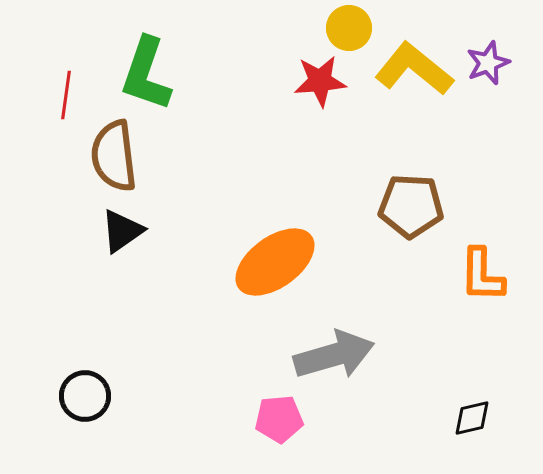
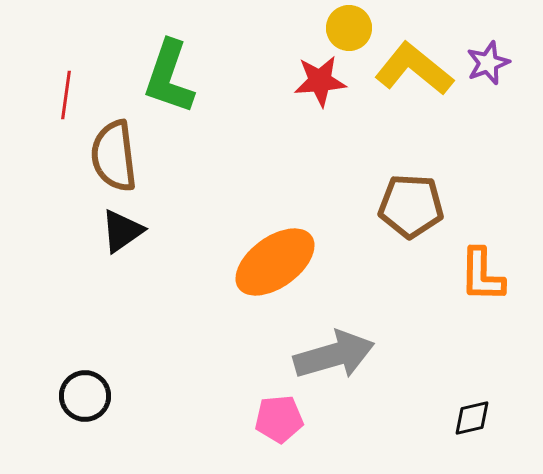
green L-shape: moved 23 px right, 3 px down
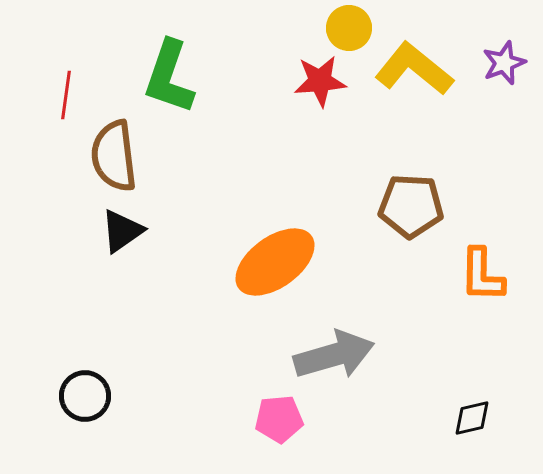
purple star: moved 16 px right
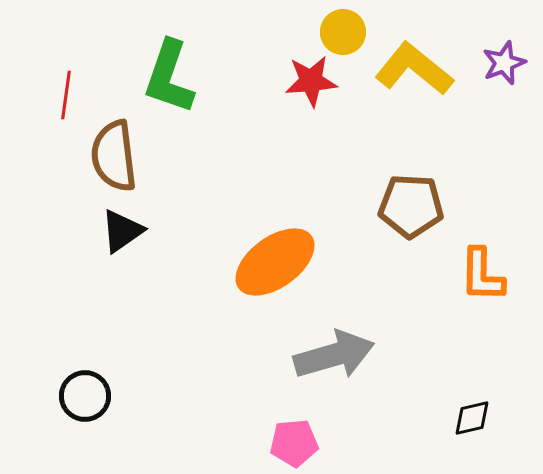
yellow circle: moved 6 px left, 4 px down
red star: moved 9 px left
pink pentagon: moved 15 px right, 24 px down
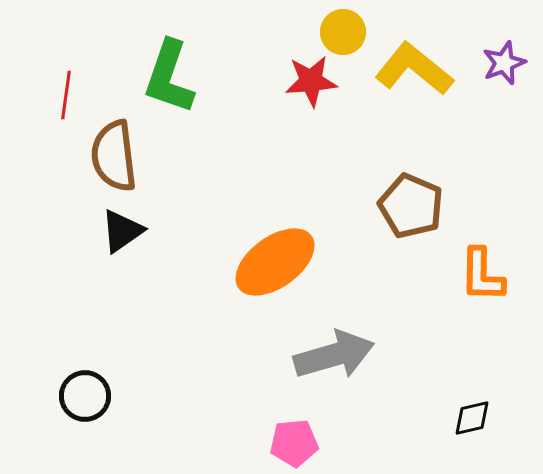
brown pentagon: rotated 20 degrees clockwise
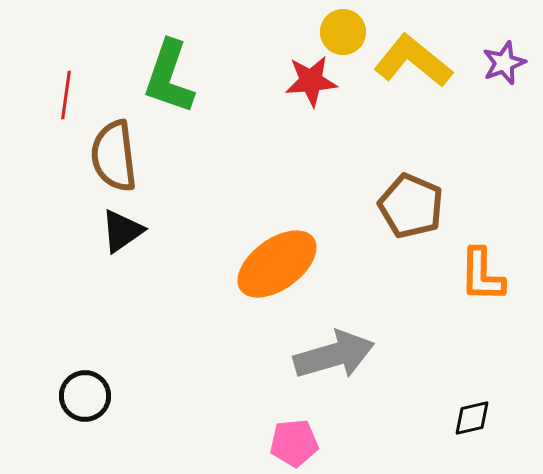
yellow L-shape: moved 1 px left, 8 px up
orange ellipse: moved 2 px right, 2 px down
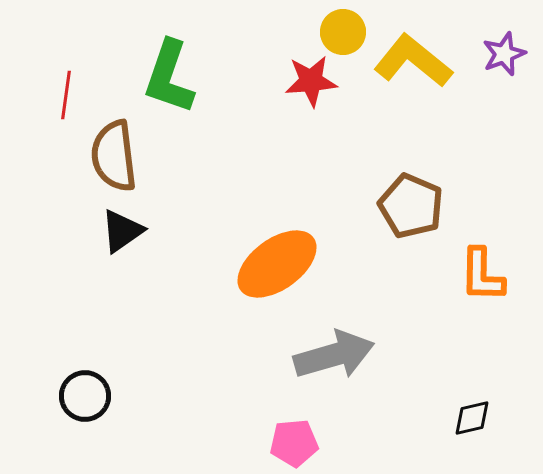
purple star: moved 9 px up
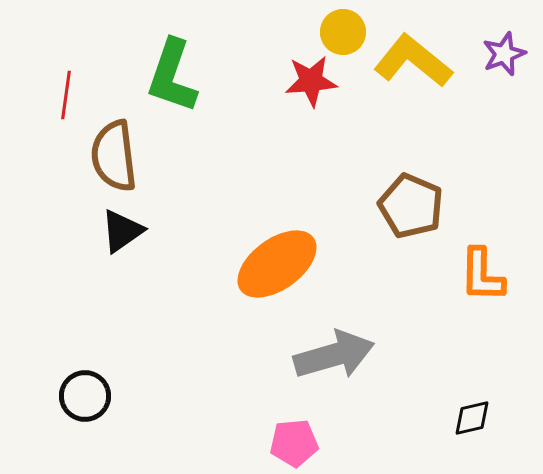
green L-shape: moved 3 px right, 1 px up
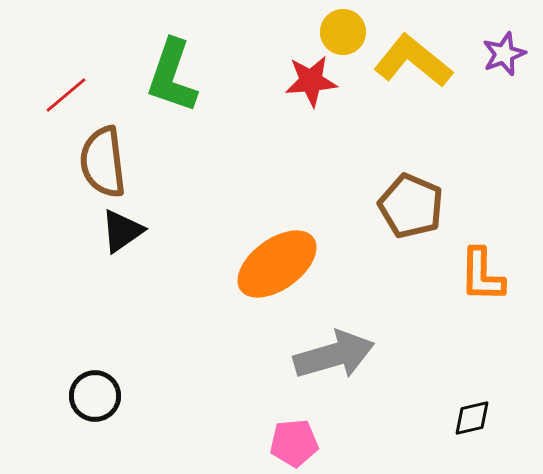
red line: rotated 42 degrees clockwise
brown semicircle: moved 11 px left, 6 px down
black circle: moved 10 px right
